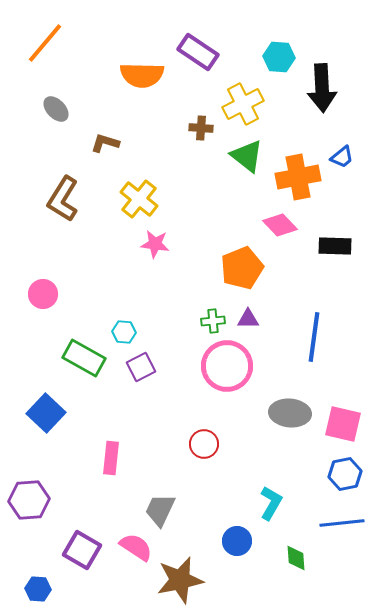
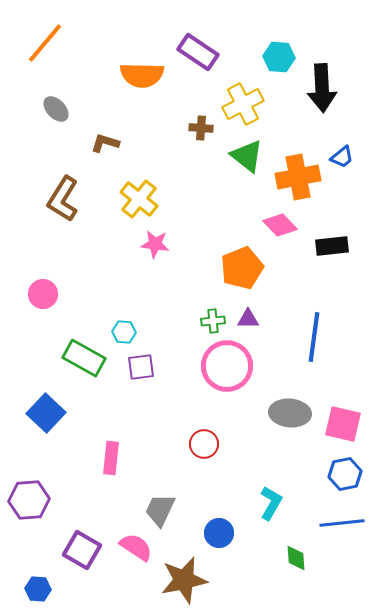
black rectangle at (335, 246): moved 3 px left; rotated 8 degrees counterclockwise
purple square at (141, 367): rotated 20 degrees clockwise
blue circle at (237, 541): moved 18 px left, 8 px up
brown star at (180, 580): moved 4 px right
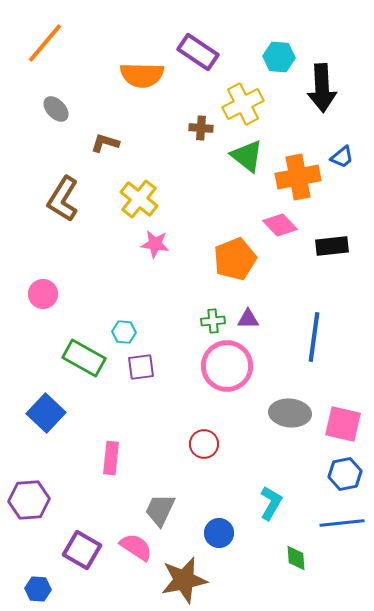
orange pentagon at (242, 268): moved 7 px left, 9 px up
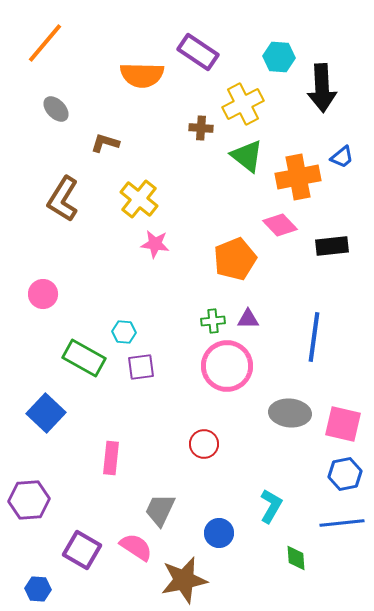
cyan L-shape at (271, 503): moved 3 px down
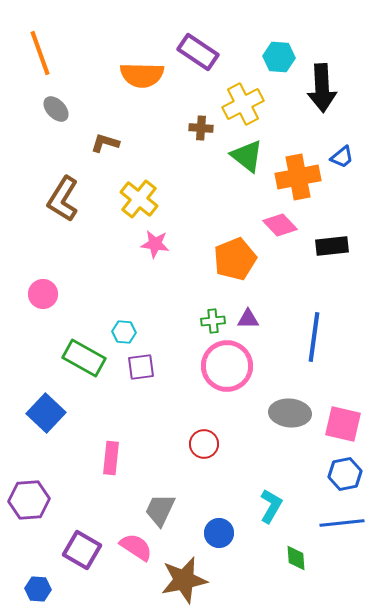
orange line at (45, 43): moved 5 px left, 10 px down; rotated 60 degrees counterclockwise
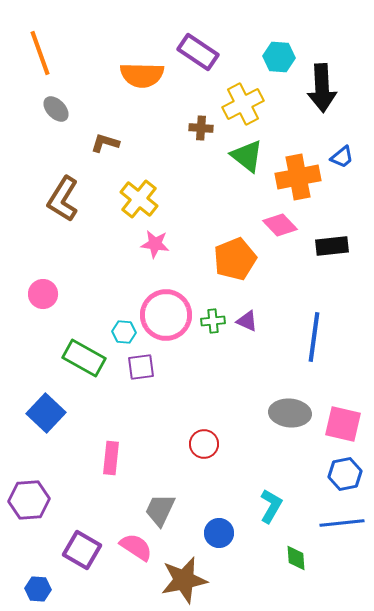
purple triangle at (248, 319): moved 1 px left, 2 px down; rotated 25 degrees clockwise
pink circle at (227, 366): moved 61 px left, 51 px up
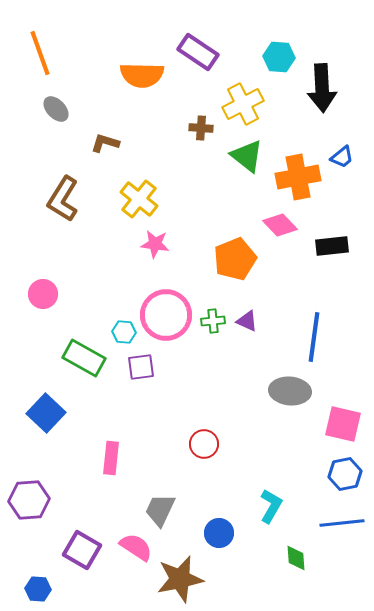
gray ellipse at (290, 413): moved 22 px up
brown star at (184, 580): moved 4 px left, 1 px up
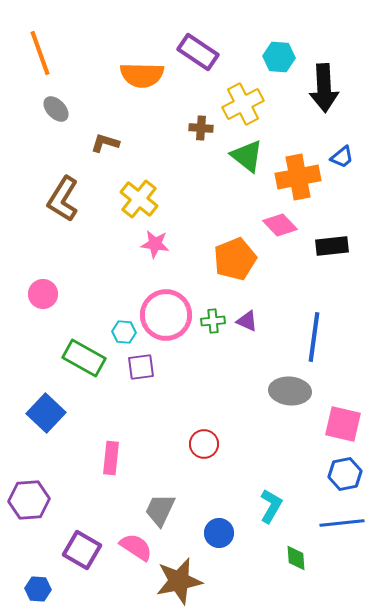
black arrow at (322, 88): moved 2 px right
brown star at (180, 579): moved 1 px left, 2 px down
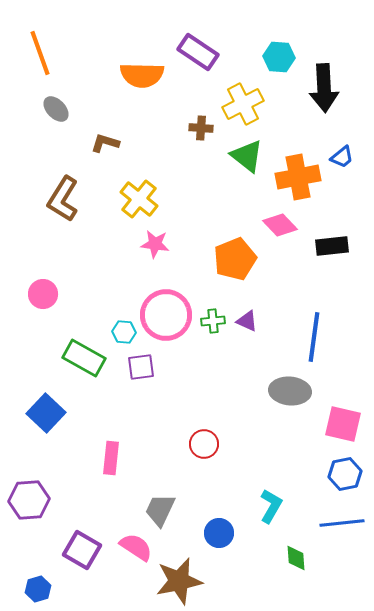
blue hexagon at (38, 589): rotated 20 degrees counterclockwise
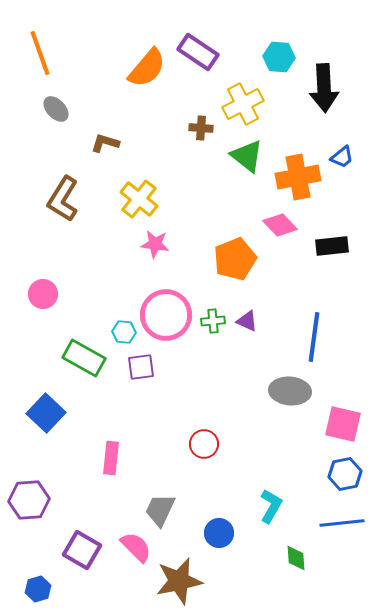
orange semicircle at (142, 75): moved 5 px right, 7 px up; rotated 51 degrees counterclockwise
pink semicircle at (136, 547): rotated 12 degrees clockwise
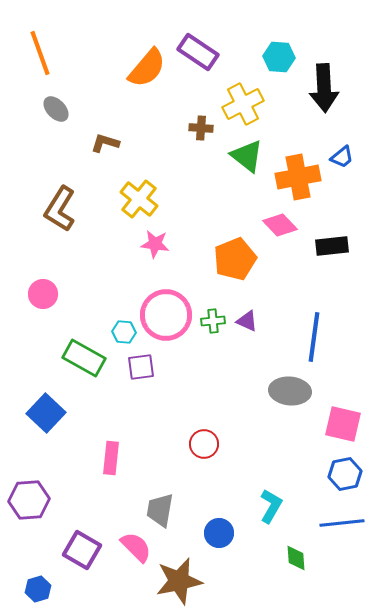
brown L-shape at (63, 199): moved 3 px left, 10 px down
gray trapezoid at (160, 510): rotated 15 degrees counterclockwise
